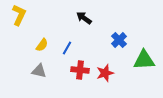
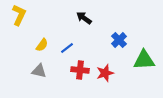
blue line: rotated 24 degrees clockwise
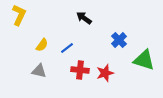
green triangle: rotated 20 degrees clockwise
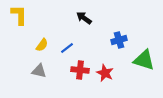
yellow L-shape: rotated 25 degrees counterclockwise
blue cross: rotated 28 degrees clockwise
red star: rotated 30 degrees counterclockwise
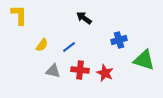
blue line: moved 2 px right, 1 px up
gray triangle: moved 14 px right
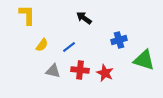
yellow L-shape: moved 8 px right
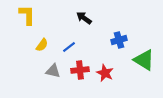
green triangle: rotated 15 degrees clockwise
red cross: rotated 12 degrees counterclockwise
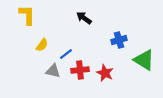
blue line: moved 3 px left, 7 px down
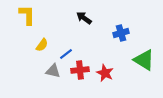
blue cross: moved 2 px right, 7 px up
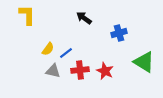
blue cross: moved 2 px left
yellow semicircle: moved 6 px right, 4 px down
blue line: moved 1 px up
green triangle: moved 2 px down
red star: moved 2 px up
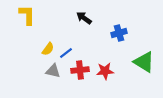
red star: rotated 30 degrees counterclockwise
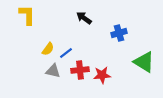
red star: moved 3 px left, 4 px down
